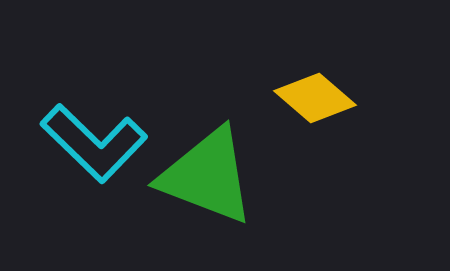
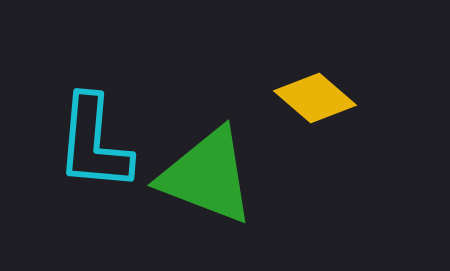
cyan L-shape: rotated 51 degrees clockwise
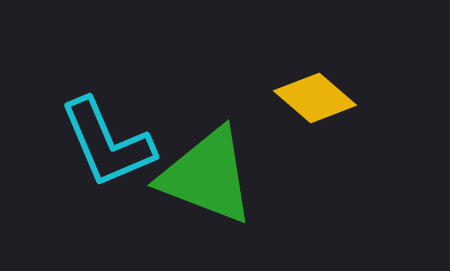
cyan L-shape: moved 13 px right; rotated 28 degrees counterclockwise
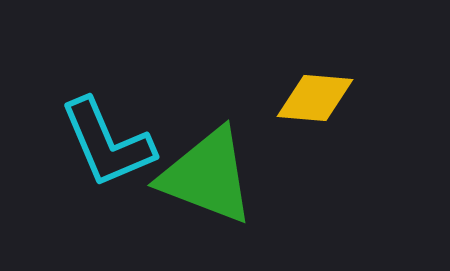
yellow diamond: rotated 36 degrees counterclockwise
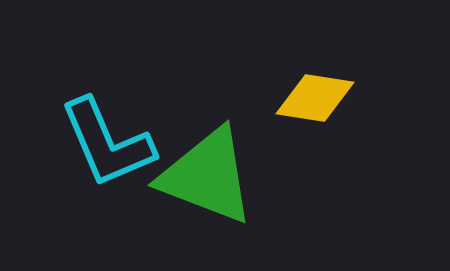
yellow diamond: rotated 4 degrees clockwise
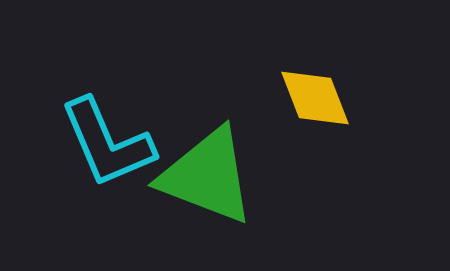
yellow diamond: rotated 60 degrees clockwise
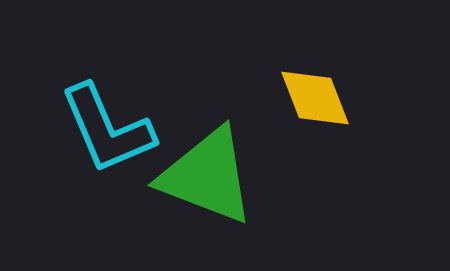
cyan L-shape: moved 14 px up
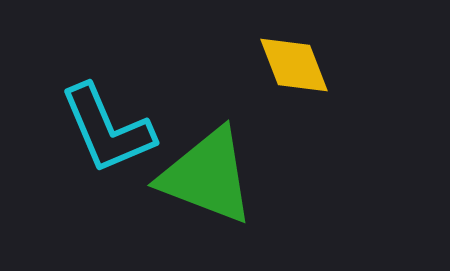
yellow diamond: moved 21 px left, 33 px up
